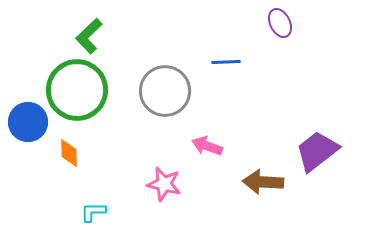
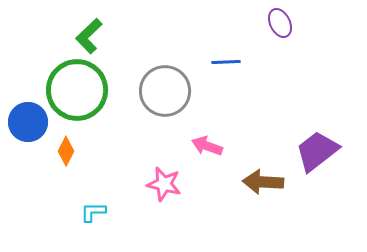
orange diamond: moved 3 px left, 2 px up; rotated 28 degrees clockwise
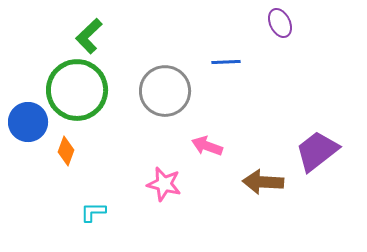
orange diamond: rotated 8 degrees counterclockwise
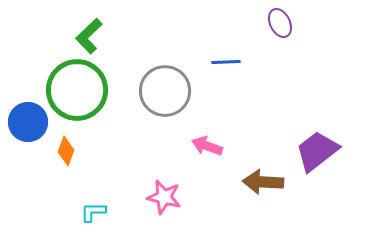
pink star: moved 13 px down
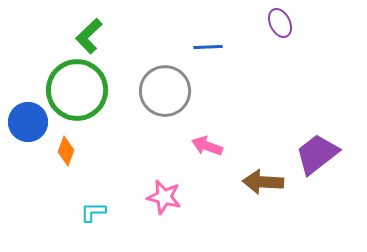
blue line: moved 18 px left, 15 px up
purple trapezoid: moved 3 px down
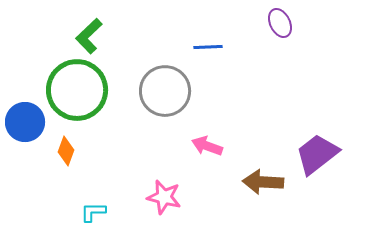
blue circle: moved 3 px left
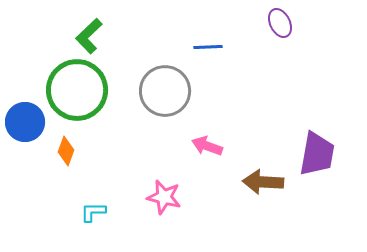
purple trapezoid: rotated 138 degrees clockwise
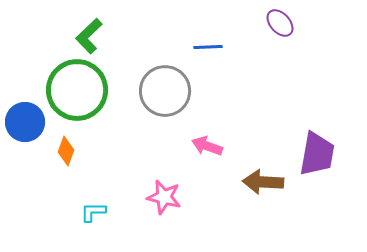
purple ellipse: rotated 16 degrees counterclockwise
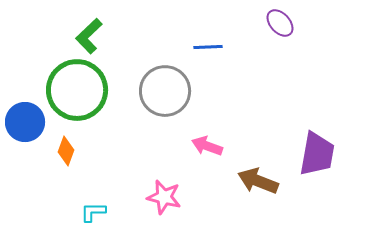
brown arrow: moved 5 px left, 1 px up; rotated 18 degrees clockwise
